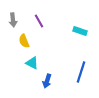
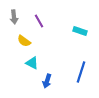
gray arrow: moved 1 px right, 3 px up
yellow semicircle: rotated 32 degrees counterclockwise
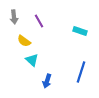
cyan triangle: moved 3 px up; rotated 16 degrees clockwise
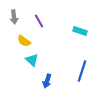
blue line: moved 1 px right, 1 px up
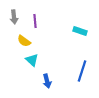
purple line: moved 4 px left; rotated 24 degrees clockwise
blue arrow: rotated 32 degrees counterclockwise
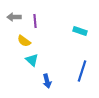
gray arrow: rotated 96 degrees clockwise
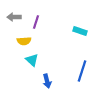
purple line: moved 1 px right, 1 px down; rotated 24 degrees clockwise
yellow semicircle: rotated 40 degrees counterclockwise
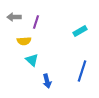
cyan rectangle: rotated 48 degrees counterclockwise
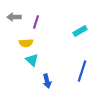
yellow semicircle: moved 2 px right, 2 px down
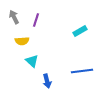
gray arrow: rotated 64 degrees clockwise
purple line: moved 2 px up
yellow semicircle: moved 4 px left, 2 px up
cyan triangle: moved 1 px down
blue line: rotated 65 degrees clockwise
